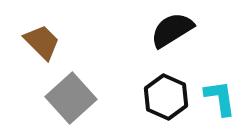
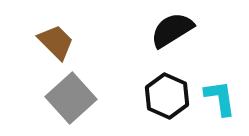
brown trapezoid: moved 14 px right
black hexagon: moved 1 px right, 1 px up
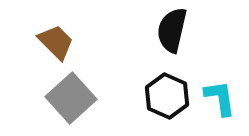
black semicircle: rotated 45 degrees counterclockwise
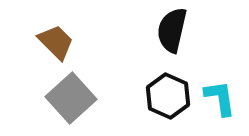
black hexagon: moved 1 px right
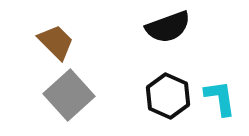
black semicircle: moved 4 px left, 3 px up; rotated 123 degrees counterclockwise
gray square: moved 2 px left, 3 px up
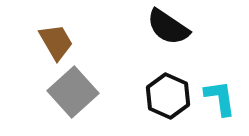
black semicircle: rotated 54 degrees clockwise
brown trapezoid: rotated 15 degrees clockwise
gray square: moved 4 px right, 3 px up
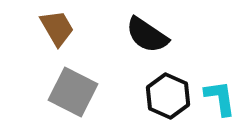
black semicircle: moved 21 px left, 8 px down
brown trapezoid: moved 1 px right, 14 px up
gray square: rotated 21 degrees counterclockwise
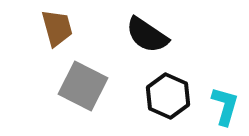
brown trapezoid: rotated 15 degrees clockwise
gray square: moved 10 px right, 6 px up
cyan L-shape: moved 5 px right, 8 px down; rotated 24 degrees clockwise
